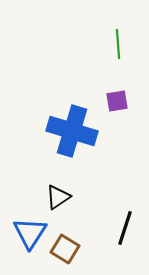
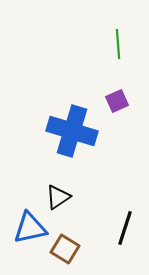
purple square: rotated 15 degrees counterclockwise
blue triangle: moved 5 px up; rotated 45 degrees clockwise
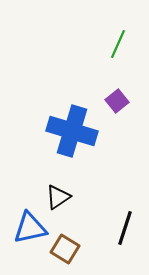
green line: rotated 28 degrees clockwise
purple square: rotated 15 degrees counterclockwise
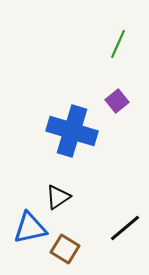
black line: rotated 32 degrees clockwise
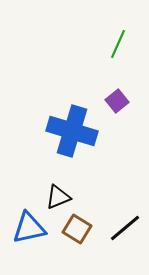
black triangle: rotated 12 degrees clockwise
blue triangle: moved 1 px left
brown square: moved 12 px right, 20 px up
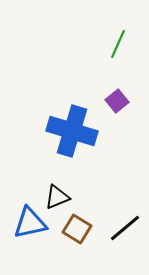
black triangle: moved 1 px left
blue triangle: moved 1 px right, 5 px up
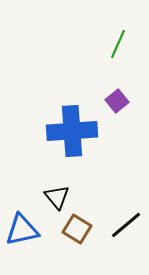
blue cross: rotated 21 degrees counterclockwise
black triangle: rotated 48 degrees counterclockwise
blue triangle: moved 8 px left, 7 px down
black line: moved 1 px right, 3 px up
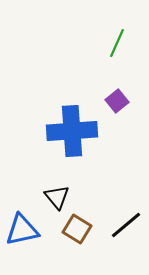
green line: moved 1 px left, 1 px up
